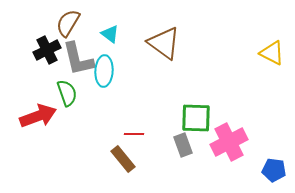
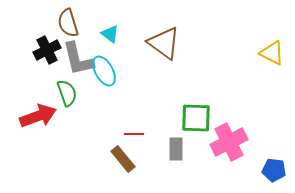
brown semicircle: rotated 48 degrees counterclockwise
cyan ellipse: rotated 32 degrees counterclockwise
gray rectangle: moved 7 px left, 4 px down; rotated 20 degrees clockwise
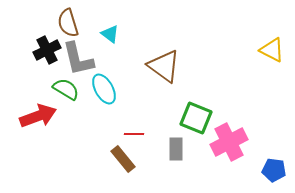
brown triangle: moved 23 px down
yellow triangle: moved 3 px up
cyan ellipse: moved 18 px down
green semicircle: moved 1 px left, 4 px up; rotated 40 degrees counterclockwise
green square: rotated 20 degrees clockwise
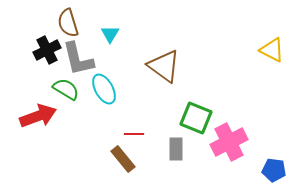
cyan triangle: rotated 24 degrees clockwise
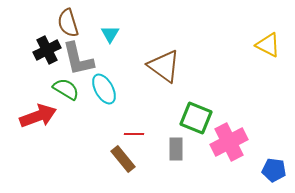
yellow triangle: moved 4 px left, 5 px up
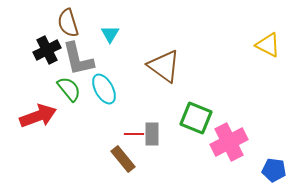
green semicircle: moved 3 px right; rotated 20 degrees clockwise
gray rectangle: moved 24 px left, 15 px up
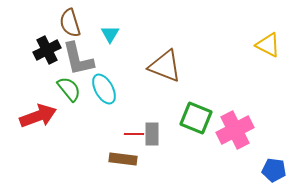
brown semicircle: moved 2 px right
brown triangle: moved 1 px right; rotated 15 degrees counterclockwise
pink cross: moved 6 px right, 12 px up
brown rectangle: rotated 44 degrees counterclockwise
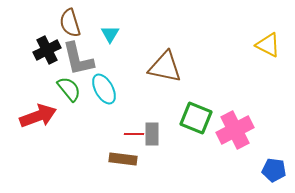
brown triangle: moved 1 px down; rotated 9 degrees counterclockwise
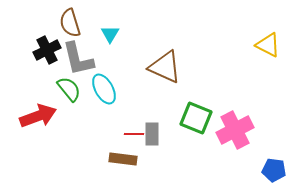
brown triangle: rotated 12 degrees clockwise
